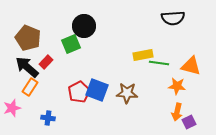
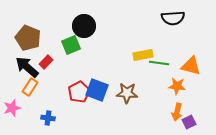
green square: moved 1 px down
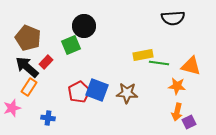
orange rectangle: moved 1 px left
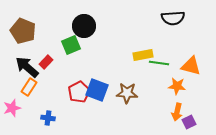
brown pentagon: moved 5 px left, 7 px up
